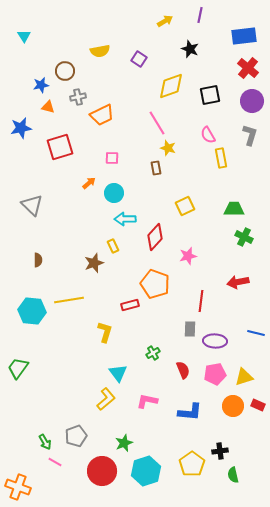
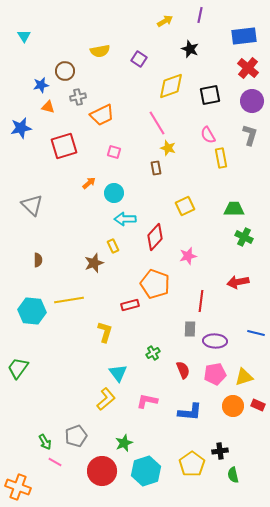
red square at (60, 147): moved 4 px right, 1 px up
pink square at (112, 158): moved 2 px right, 6 px up; rotated 16 degrees clockwise
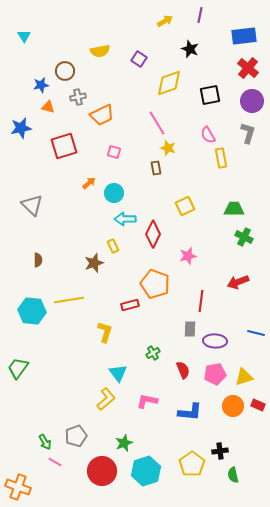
yellow diamond at (171, 86): moved 2 px left, 3 px up
gray L-shape at (250, 135): moved 2 px left, 2 px up
red diamond at (155, 237): moved 2 px left, 3 px up; rotated 16 degrees counterclockwise
red arrow at (238, 282): rotated 10 degrees counterclockwise
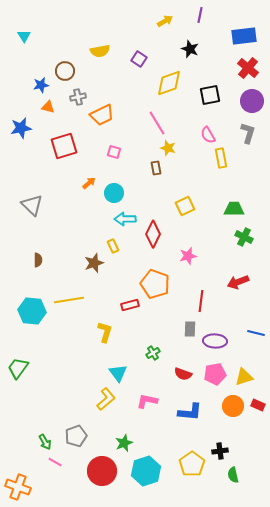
red semicircle at (183, 370): moved 4 px down; rotated 132 degrees clockwise
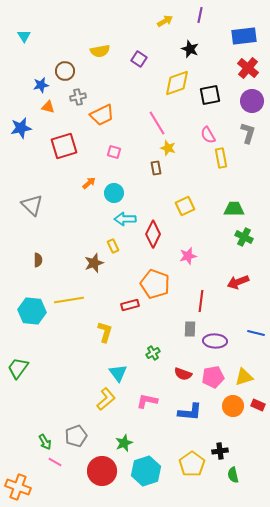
yellow diamond at (169, 83): moved 8 px right
pink pentagon at (215, 374): moved 2 px left, 3 px down
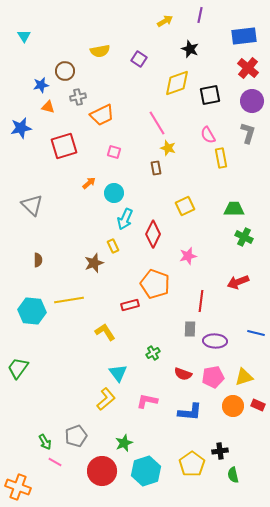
cyan arrow at (125, 219): rotated 65 degrees counterclockwise
yellow L-shape at (105, 332): rotated 50 degrees counterclockwise
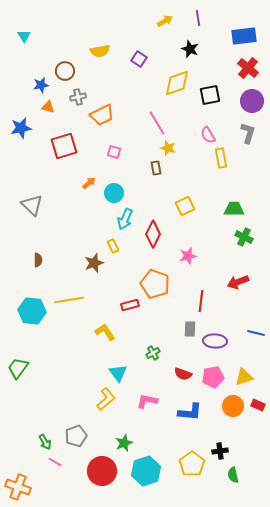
purple line at (200, 15): moved 2 px left, 3 px down; rotated 21 degrees counterclockwise
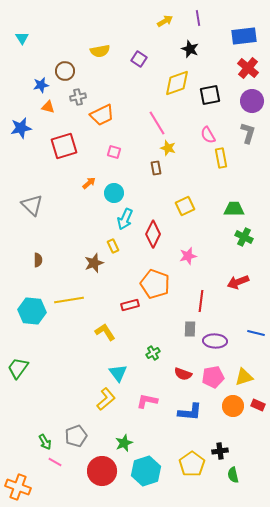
cyan triangle at (24, 36): moved 2 px left, 2 px down
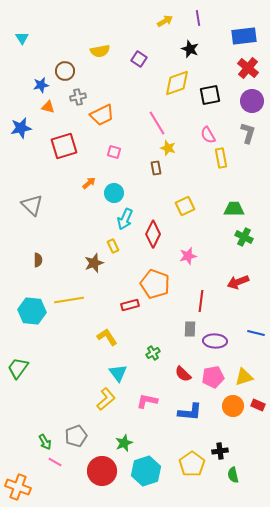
yellow L-shape at (105, 332): moved 2 px right, 5 px down
red semicircle at (183, 374): rotated 24 degrees clockwise
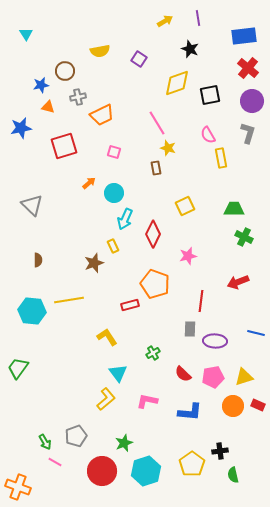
cyan triangle at (22, 38): moved 4 px right, 4 px up
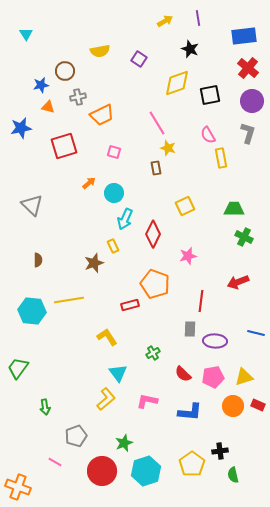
green arrow at (45, 442): moved 35 px up; rotated 21 degrees clockwise
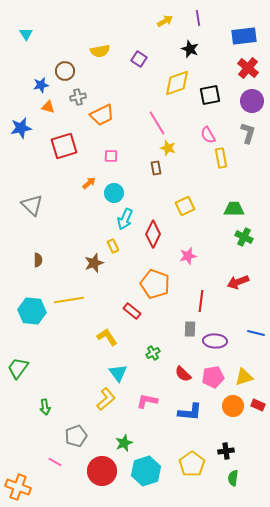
pink square at (114, 152): moved 3 px left, 4 px down; rotated 16 degrees counterclockwise
red rectangle at (130, 305): moved 2 px right, 6 px down; rotated 54 degrees clockwise
black cross at (220, 451): moved 6 px right
green semicircle at (233, 475): moved 3 px down; rotated 21 degrees clockwise
